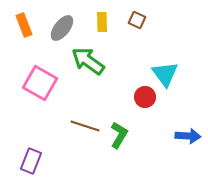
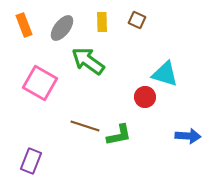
cyan triangle: rotated 36 degrees counterclockwise
green L-shape: rotated 48 degrees clockwise
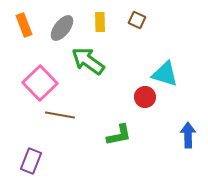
yellow rectangle: moved 2 px left
pink square: rotated 16 degrees clockwise
brown line: moved 25 px left, 11 px up; rotated 8 degrees counterclockwise
blue arrow: moved 1 px up; rotated 95 degrees counterclockwise
